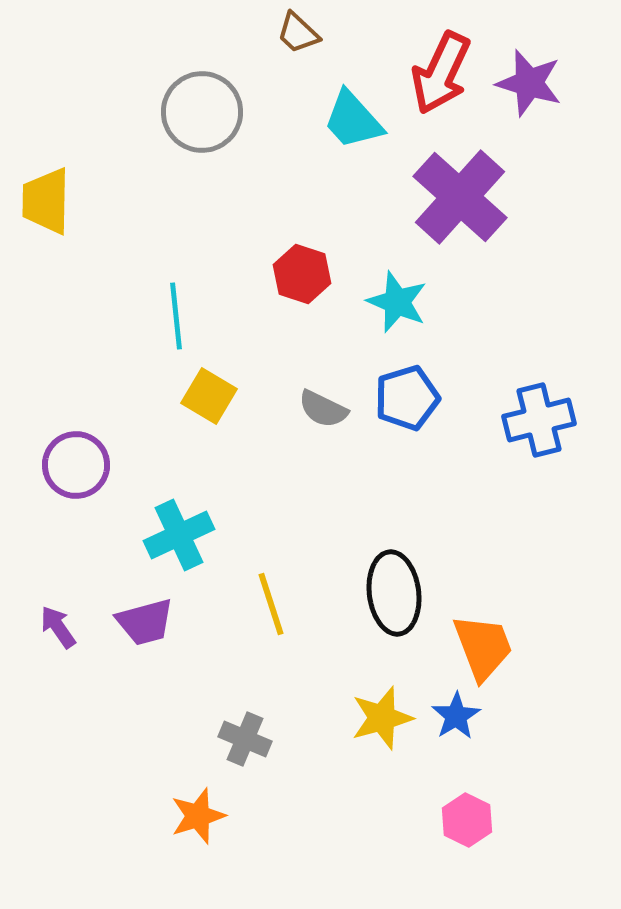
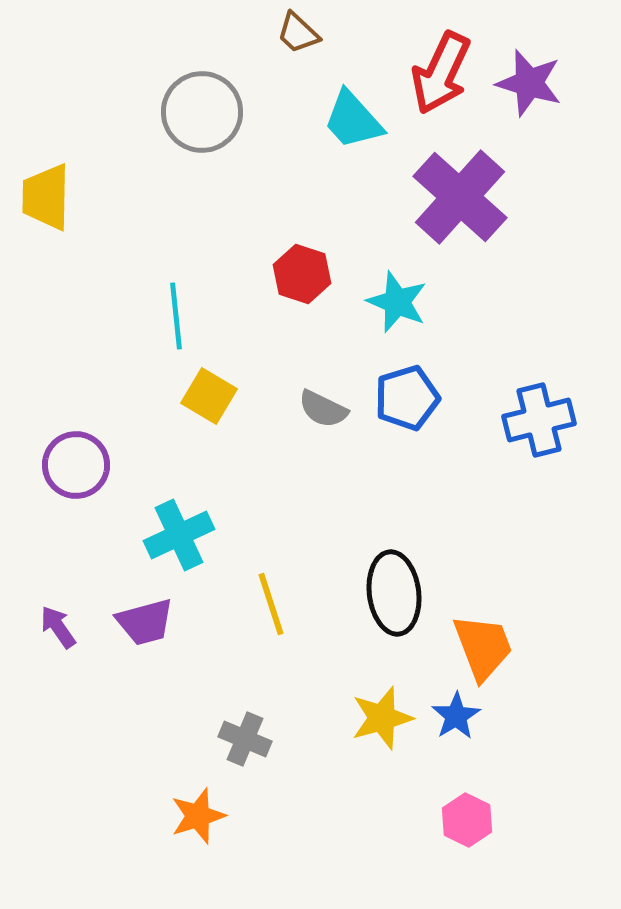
yellow trapezoid: moved 4 px up
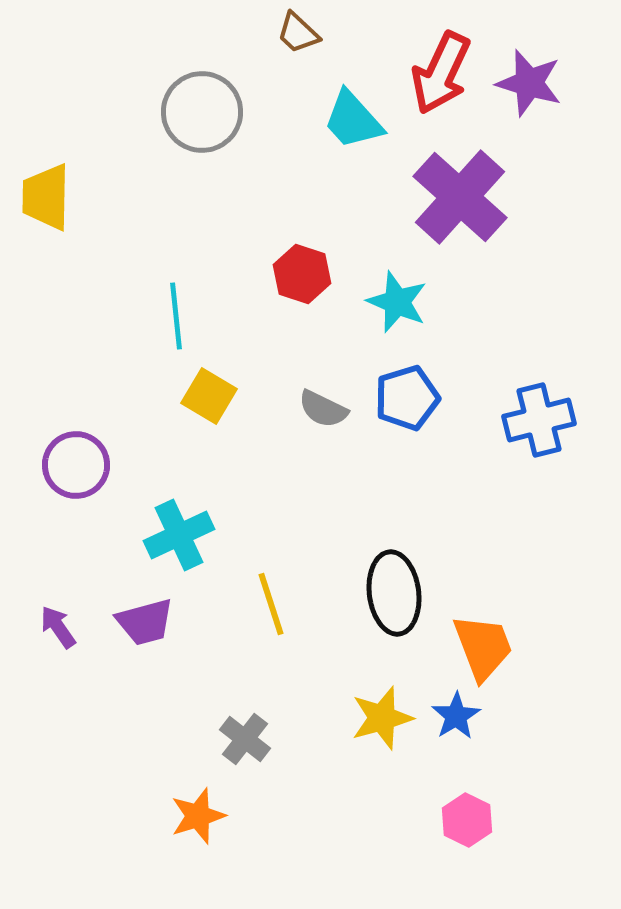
gray cross: rotated 15 degrees clockwise
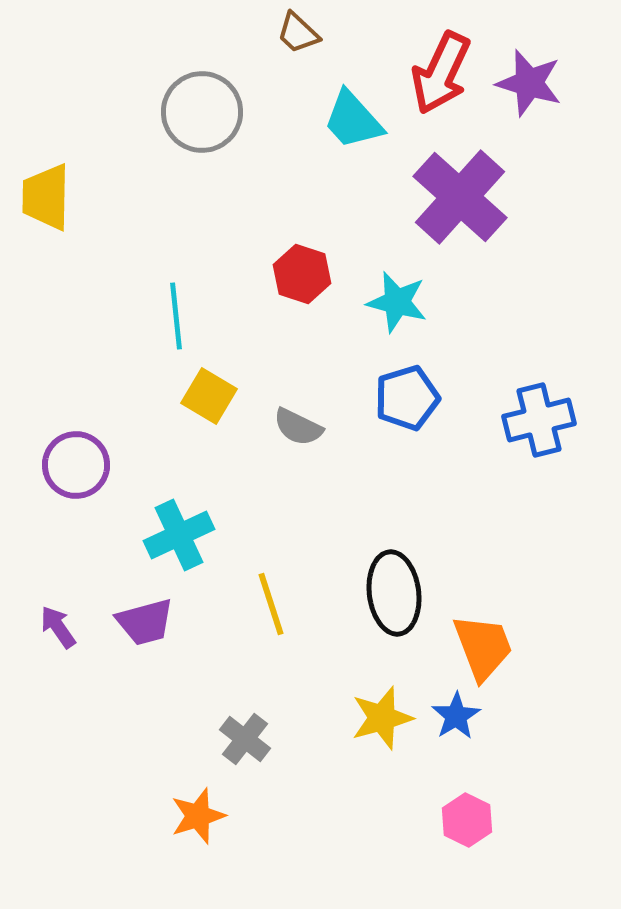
cyan star: rotated 8 degrees counterclockwise
gray semicircle: moved 25 px left, 18 px down
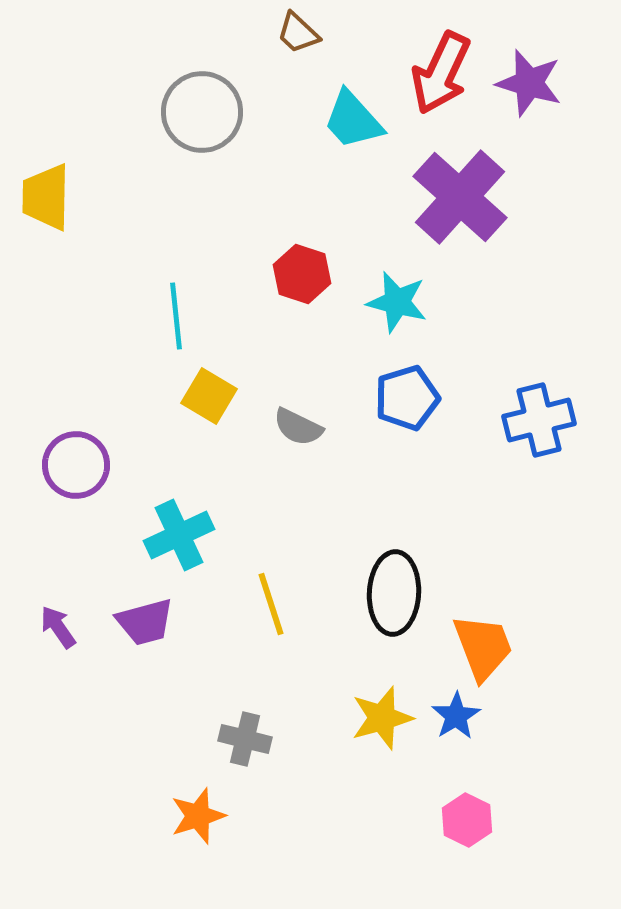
black ellipse: rotated 10 degrees clockwise
gray cross: rotated 24 degrees counterclockwise
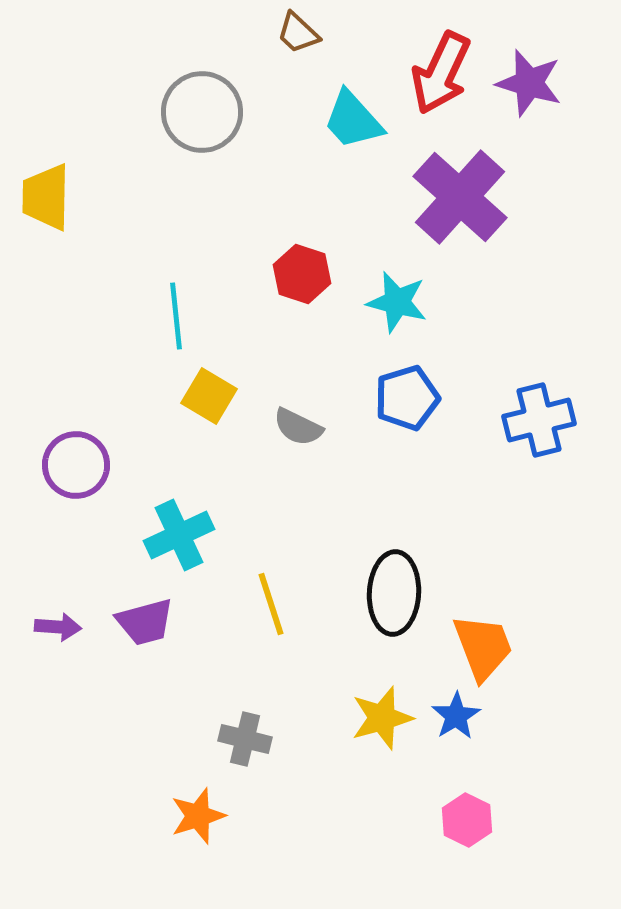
purple arrow: rotated 129 degrees clockwise
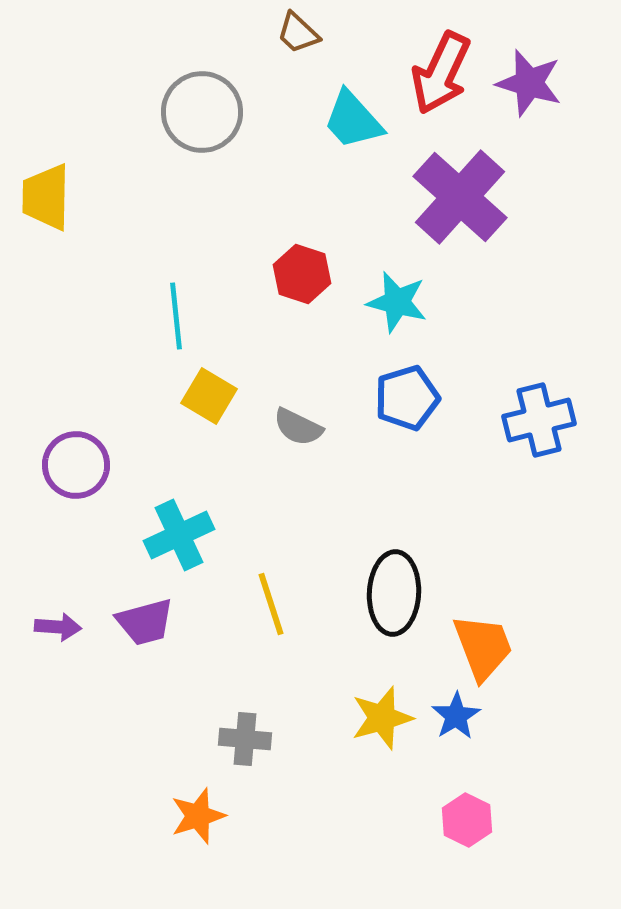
gray cross: rotated 9 degrees counterclockwise
